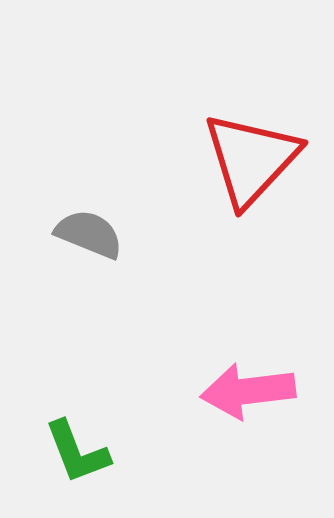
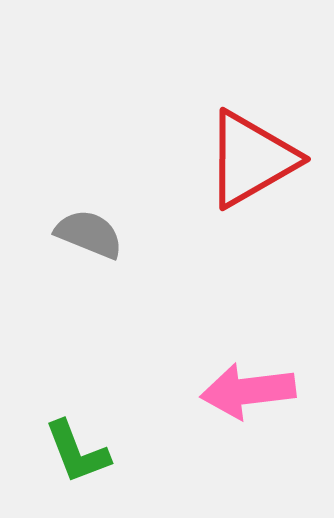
red triangle: rotated 17 degrees clockwise
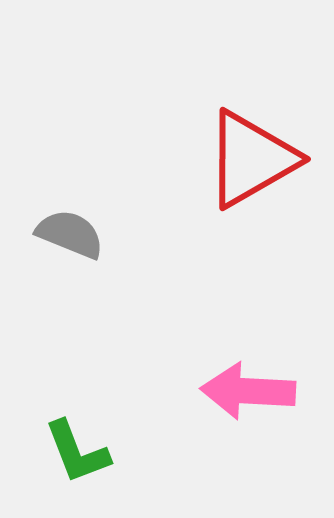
gray semicircle: moved 19 px left
pink arrow: rotated 10 degrees clockwise
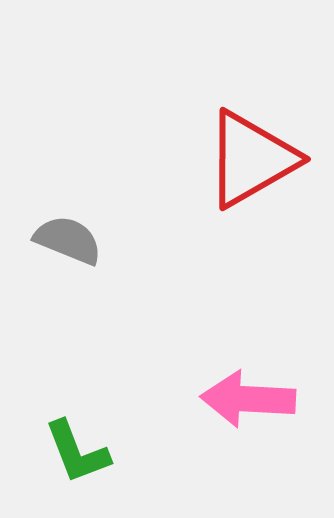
gray semicircle: moved 2 px left, 6 px down
pink arrow: moved 8 px down
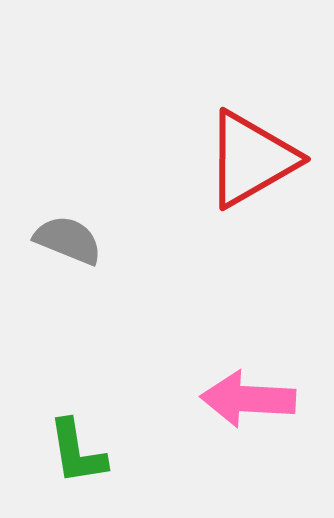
green L-shape: rotated 12 degrees clockwise
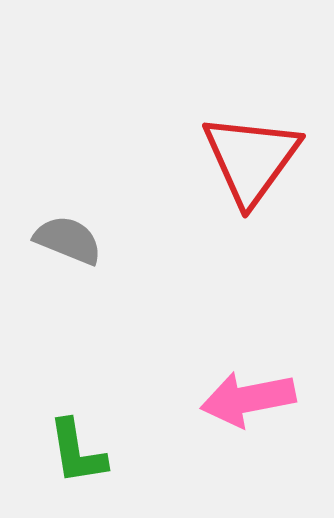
red triangle: rotated 24 degrees counterclockwise
pink arrow: rotated 14 degrees counterclockwise
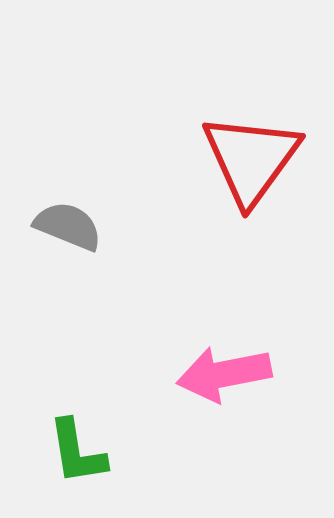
gray semicircle: moved 14 px up
pink arrow: moved 24 px left, 25 px up
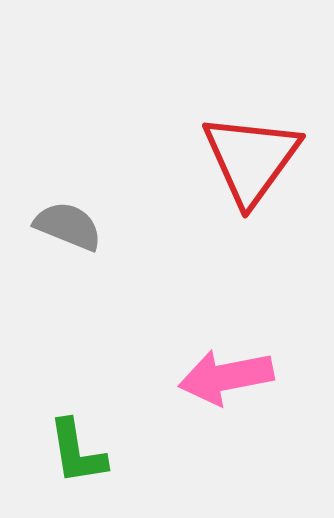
pink arrow: moved 2 px right, 3 px down
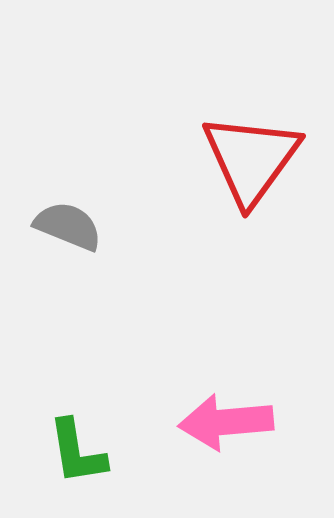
pink arrow: moved 45 px down; rotated 6 degrees clockwise
